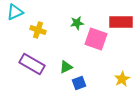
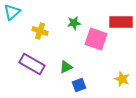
cyan triangle: moved 3 px left; rotated 18 degrees counterclockwise
green star: moved 3 px left
yellow cross: moved 2 px right, 1 px down
yellow star: rotated 21 degrees counterclockwise
blue square: moved 2 px down
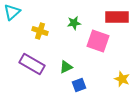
red rectangle: moved 4 px left, 5 px up
pink square: moved 2 px right, 2 px down
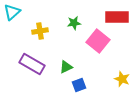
yellow cross: rotated 28 degrees counterclockwise
pink square: rotated 20 degrees clockwise
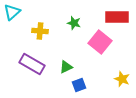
green star: rotated 24 degrees clockwise
yellow cross: rotated 14 degrees clockwise
pink square: moved 2 px right, 1 px down
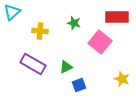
purple rectangle: moved 1 px right
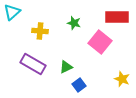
blue square: rotated 16 degrees counterclockwise
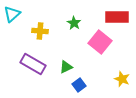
cyan triangle: moved 2 px down
green star: rotated 16 degrees clockwise
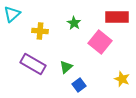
green triangle: rotated 16 degrees counterclockwise
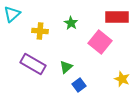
green star: moved 3 px left
